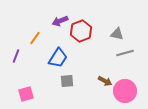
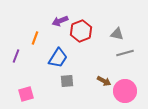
orange line: rotated 16 degrees counterclockwise
brown arrow: moved 1 px left
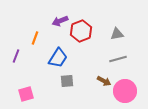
gray triangle: rotated 24 degrees counterclockwise
gray line: moved 7 px left, 6 px down
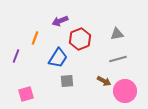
red hexagon: moved 1 px left, 8 px down
